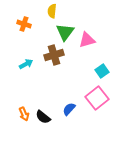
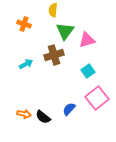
yellow semicircle: moved 1 px right, 1 px up
green triangle: moved 1 px up
cyan square: moved 14 px left
orange arrow: rotated 56 degrees counterclockwise
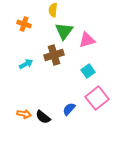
green triangle: moved 1 px left
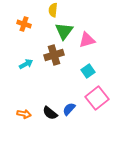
black semicircle: moved 7 px right, 4 px up
